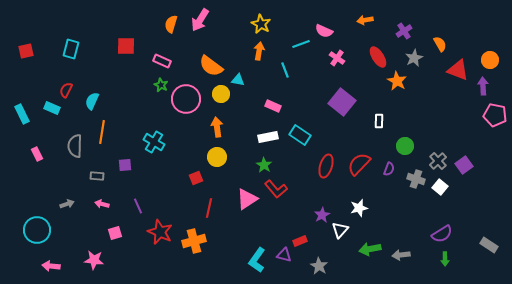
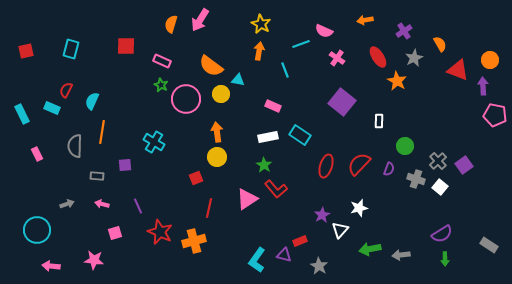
orange arrow at (217, 127): moved 5 px down
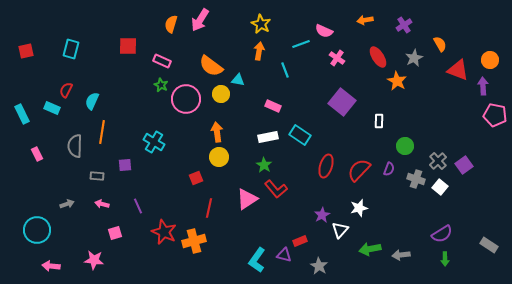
purple cross at (404, 31): moved 6 px up
red square at (126, 46): moved 2 px right
yellow circle at (217, 157): moved 2 px right
red semicircle at (359, 164): moved 6 px down
red star at (160, 232): moved 4 px right
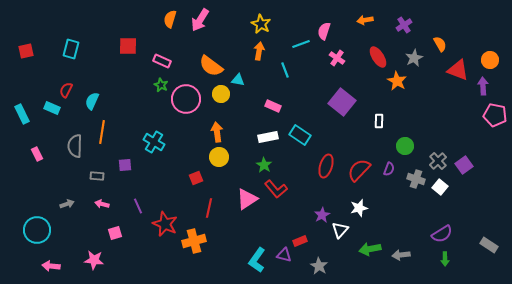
orange semicircle at (171, 24): moved 1 px left, 5 px up
pink semicircle at (324, 31): rotated 84 degrees clockwise
red star at (164, 232): moved 1 px right, 8 px up
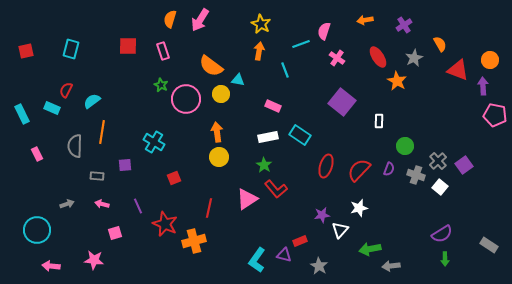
pink rectangle at (162, 61): moved 1 px right, 10 px up; rotated 48 degrees clockwise
cyan semicircle at (92, 101): rotated 30 degrees clockwise
red square at (196, 178): moved 22 px left
gray cross at (416, 179): moved 4 px up
purple star at (322, 215): rotated 21 degrees clockwise
gray arrow at (401, 255): moved 10 px left, 11 px down
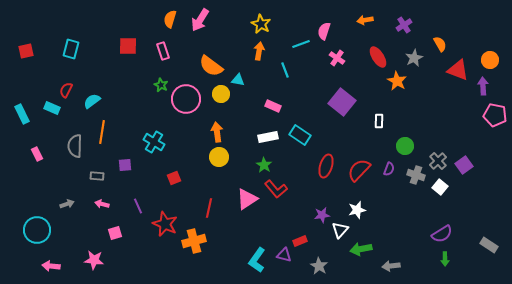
white star at (359, 208): moved 2 px left, 2 px down
green arrow at (370, 249): moved 9 px left
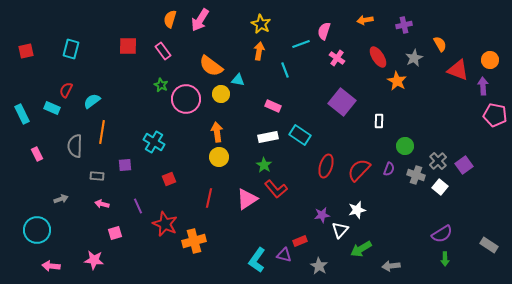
purple cross at (404, 25): rotated 21 degrees clockwise
pink rectangle at (163, 51): rotated 18 degrees counterclockwise
red square at (174, 178): moved 5 px left, 1 px down
gray arrow at (67, 204): moved 6 px left, 5 px up
red line at (209, 208): moved 10 px up
green arrow at (361, 249): rotated 20 degrees counterclockwise
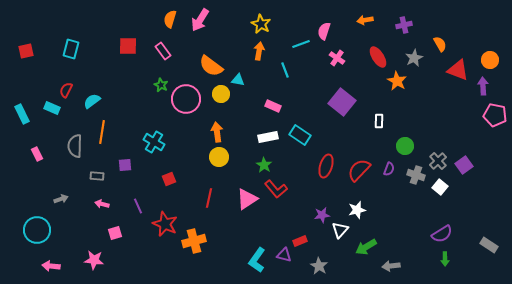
green arrow at (361, 249): moved 5 px right, 2 px up
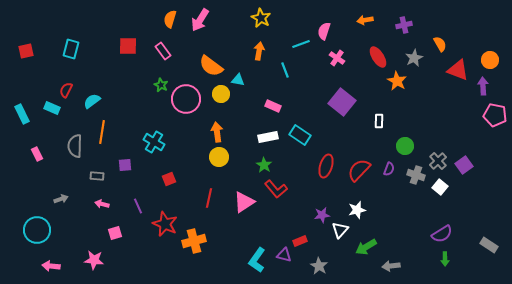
yellow star at (261, 24): moved 6 px up
pink triangle at (247, 199): moved 3 px left, 3 px down
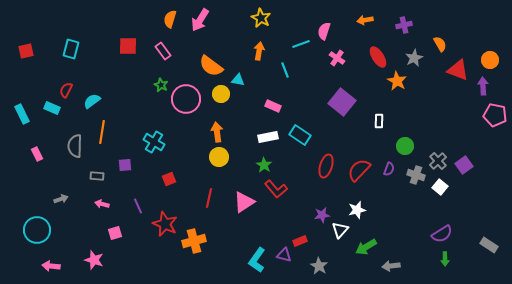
pink star at (94, 260): rotated 12 degrees clockwise
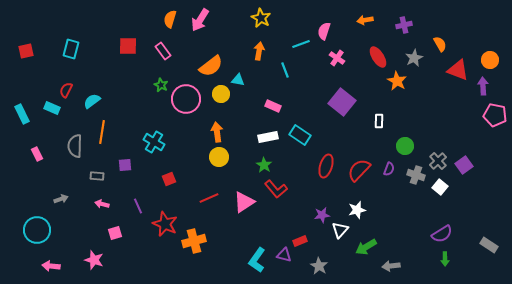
orange semicircle at (211, 66): rotated 75 degrees counterclockwise
red line at (209, 198): rotated 54 degrees clockwise
